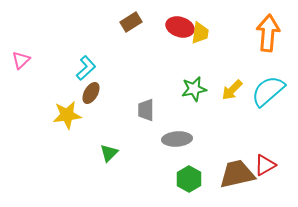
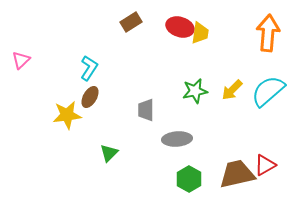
cyan L-shape: moved 3 px right; rotated 15 degrees counterclockwise
green star: moved 1 px right, 2 px down
brown ellipse: moved 1 px left, 4 px down
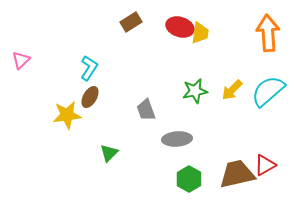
orange arrow: rotated 9 degrees counterclockwise
gray trapezoid: rotated 20 degrees counterclockwise
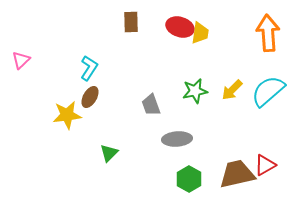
brown rectangle: rotated 60 degrees counterclockwise
gray trapezoid: moved 5 px right, 5 px up
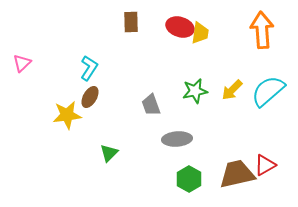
orange arrow: moved 6 px left, 3 px up
pink triangle: moved 1 px right, 3 px down
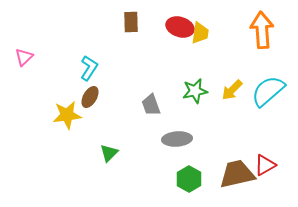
pink triangle: moved 2 px right, 6 px up
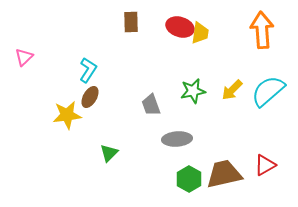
cyan L-shape: moved 1 px left, 2 px down
green star: moved 2 px left
brown trapezoid: moved 13 px left
